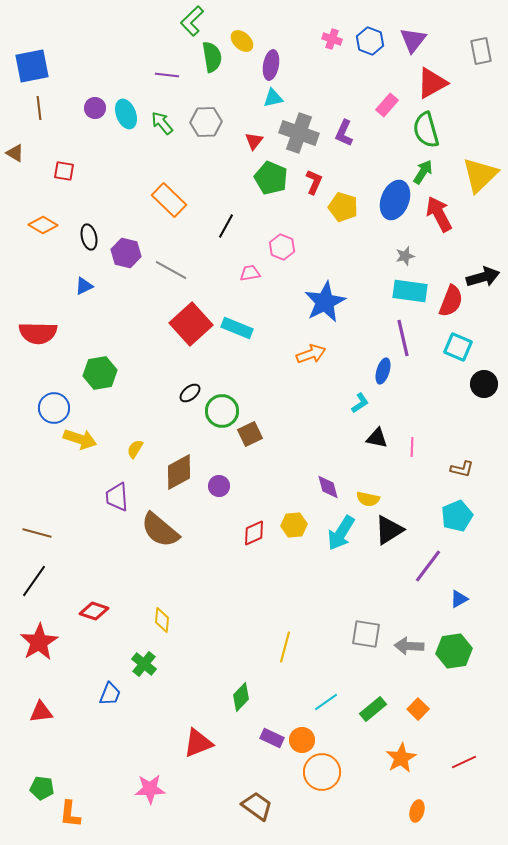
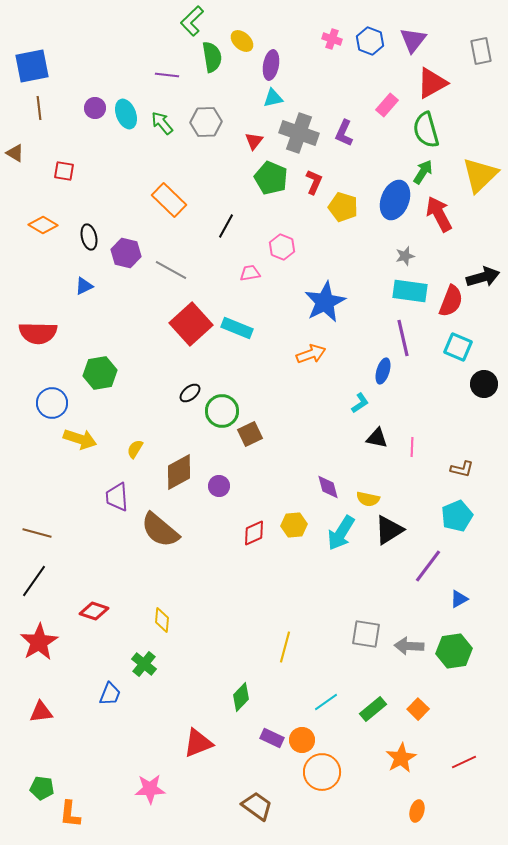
blue circle at (54, 408): moved 2 px left, 5 px up
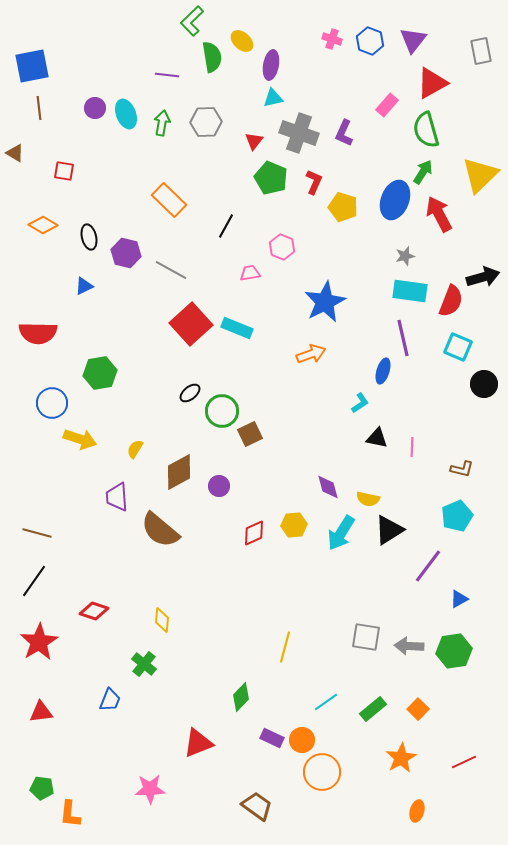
green arrow at (162, 123): rotated 50 degrees clockwise
gray square at (366, 634): moved 3 px down
blue trapezoid at (110, 694): moved 6 px down
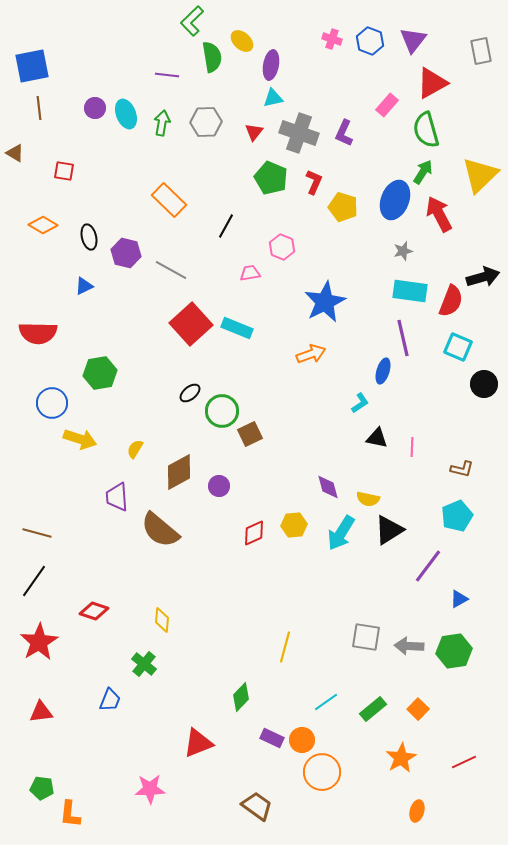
red triangle at (254, 141): moved 9 px up
gray star at (405, 256): moved 2 px left, 5 px up
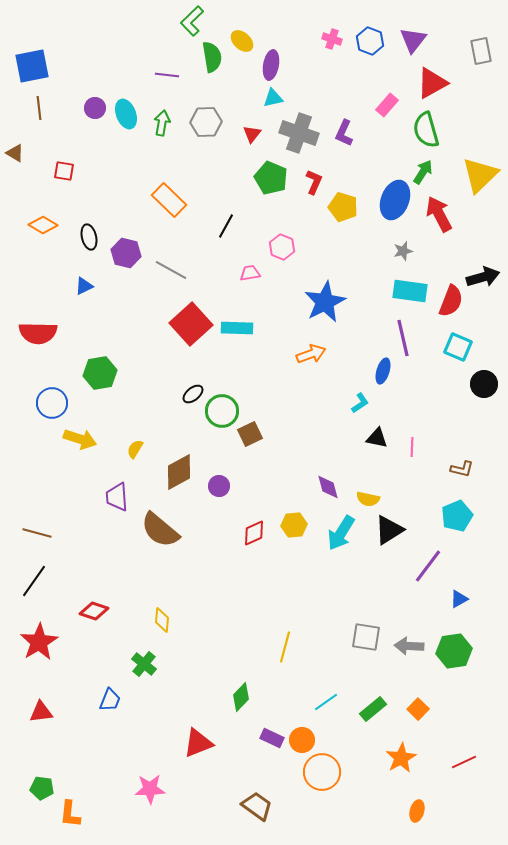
red triangle at (254, 132): moved 2 px left, 2 px down
cyan rectangle at (237, 328): rotated 20 degrees counterclockwise
black ellipse at (190, 393): moved 3 px right, 1 px down
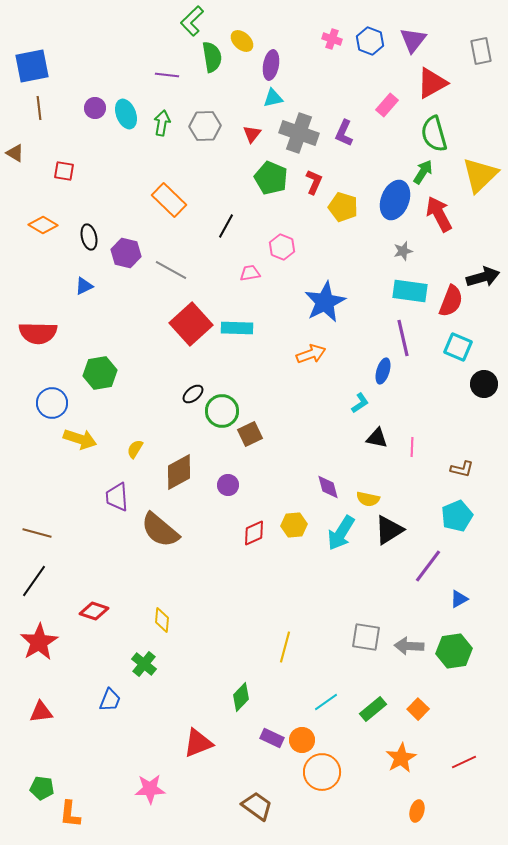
gray hexagon at (206, 122): moved 1 px left, 4 px down
green semicircle at (426, 130): moved 8 px right, 4 px down
purple circle at (219, 486): moved 9 px right, 1 px up
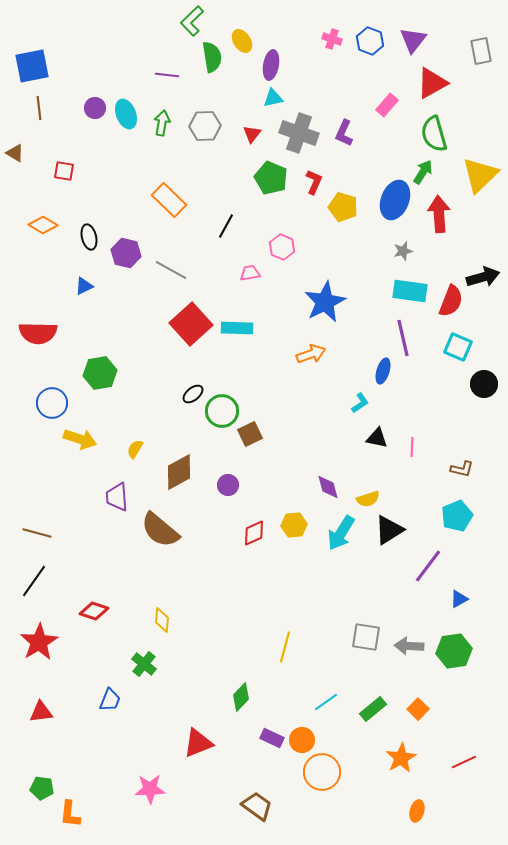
yellow ellipse at (242, 41): rotated 15 degrees clockwise
red arrow at (439, 214): rotated 24 degrees clockwise
yellow semicircle at (368, 499): rotated 30 degrees counterclockwise
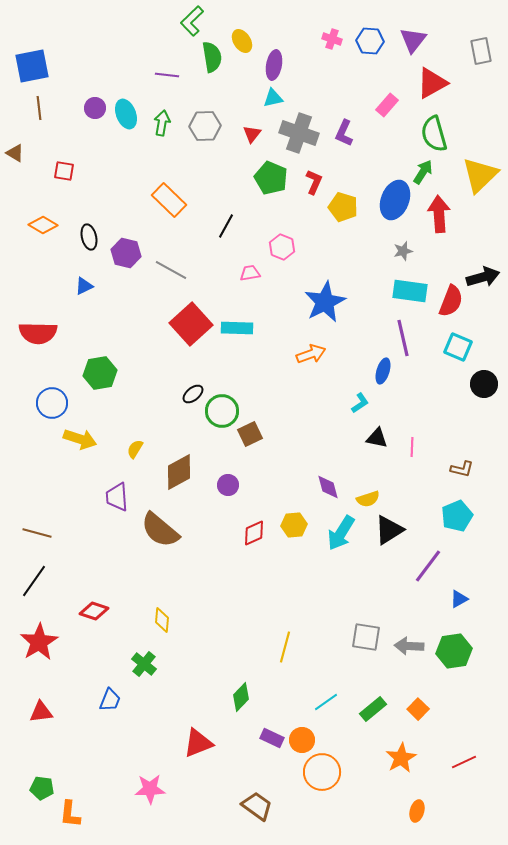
blue hexagon at (370, 41): rotated 16 degrees counterclockwise
purple ellipse at (271, 65): moved 3 px right
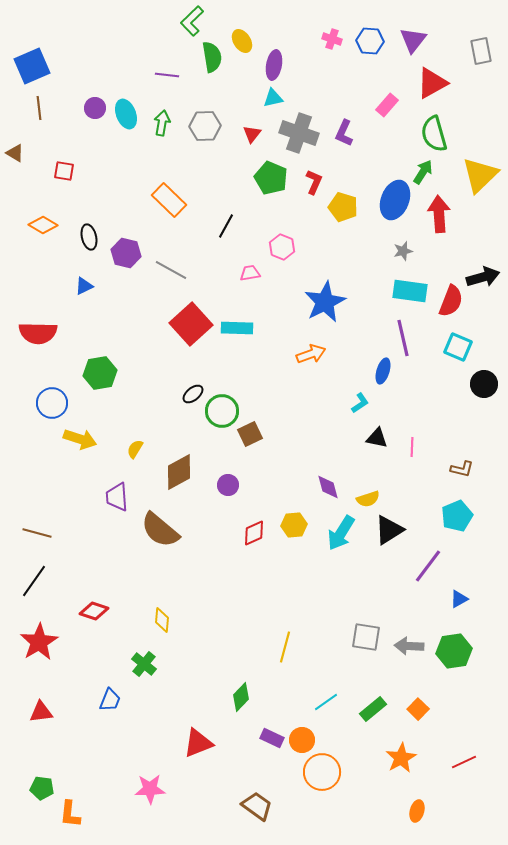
blue square at (32, 66): rotated 12 degrees counterclockwise
